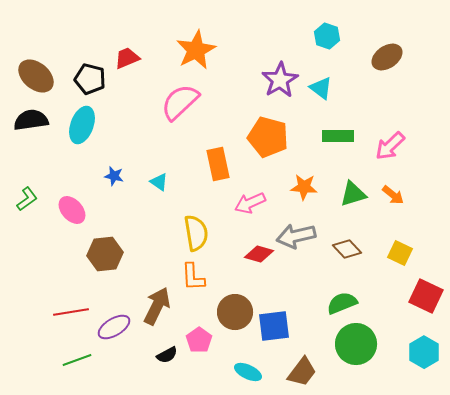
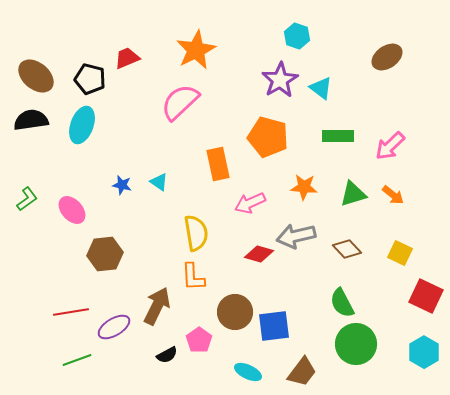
cyan hexagon at (327, 36): moved 30 px left
blue star at (114, 176): moved 8 px right, 9 px down
green semicircle at (342, 303): rotated 96 degrees counterclockwise
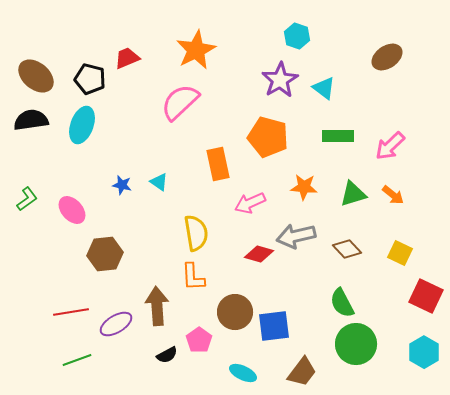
cyan triangle at (321, 88): moved 3 px right
brown arrow at (157, 306): rotated 30 degrees counterclockwise
purple ellipse at (114, 327): moved 2 px right, 3 px up
cyan ellipse at (248, 372): moved 5 px left, 1 px down
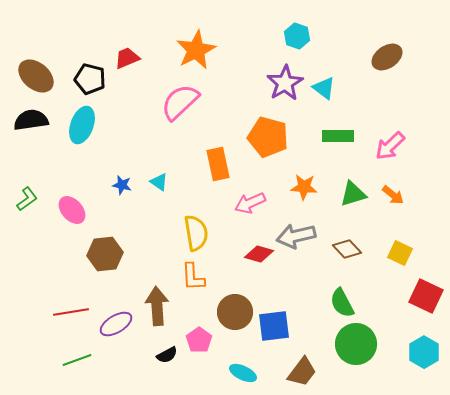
purple star at (280, 80): moved 5 px right, 3 px down
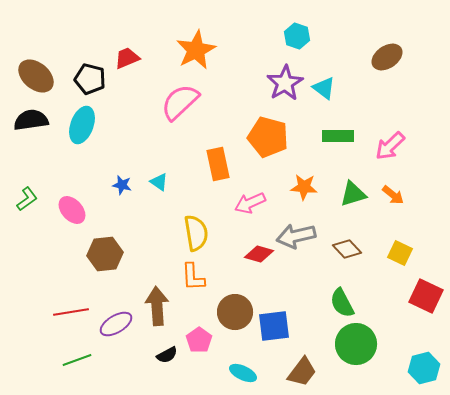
cyan hexagon at (424, 352): moved 16 px down; rotated 16 degrees clockwise
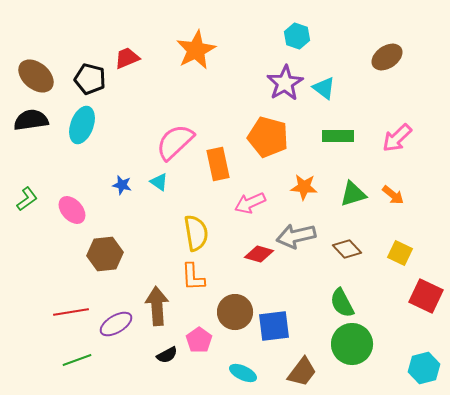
pink semicircle at (180, 102): moved 5 px left, 40 px down
pink arrow at (390, 146): moved 7 px right, 8 px up
green circle at (356, 344): moved 4 px left
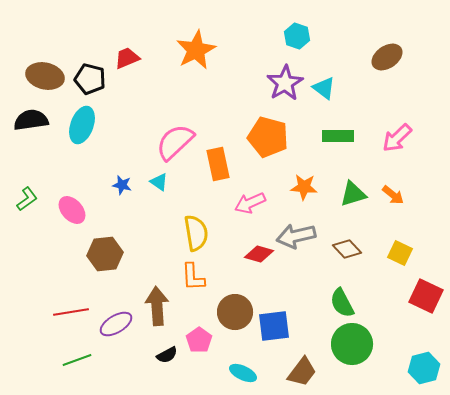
brown ellipse at (36, 76): moved 9 px right; rotated 27 degrees counterclockwise
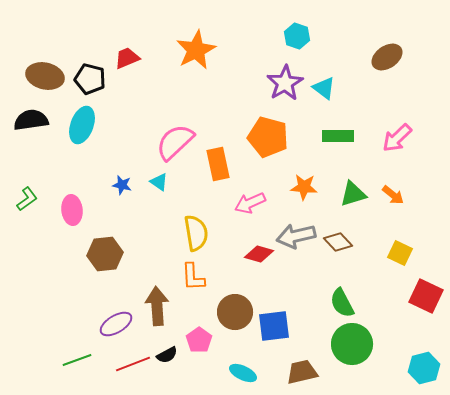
pink ellipse at (72, 210): rotated 36 degrees clockwise
brown diamond at (347, 249): moved 9 px left, 7 px up
red line at (71, 312): moved 62 px right, 52 px down; rotated 12 degrees counterclockwise
brown trapezoid at (302, 372): rotated 140 degrees counterclockwise
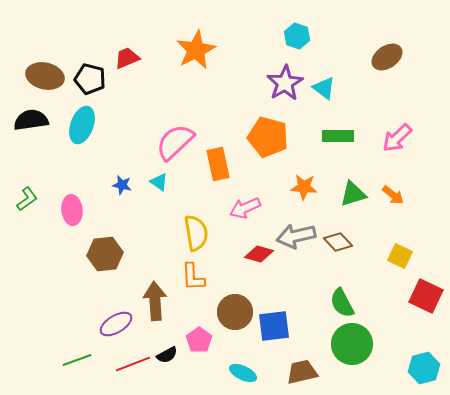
pink arrow at (250, 203): moved 5 px left, 5 px down
yellow square at (400, 253): moved 3 px down
brown arrow at (157, 306): moved 2 px left, 5 px up
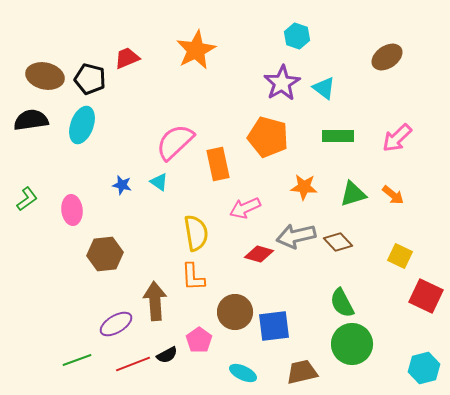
purple star at (285, 83): moved 3 px left
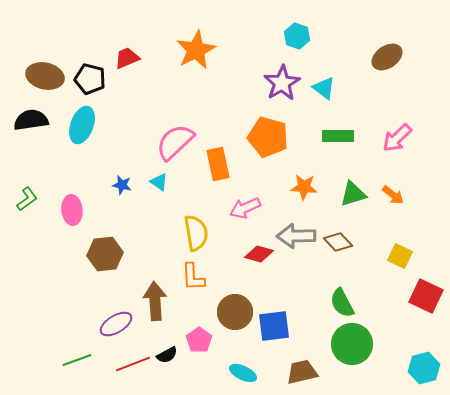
gray arrow at (296, 236): rotated 12 degrees clockwise
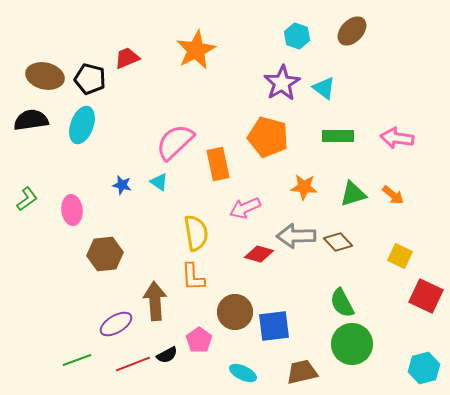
brown ellipse at (387, 57): moved 35 px left, 26 px up; rotated 12 degrees counterclockwise
pink arrow at (397, 138): rotated 52 degrees clockwise
